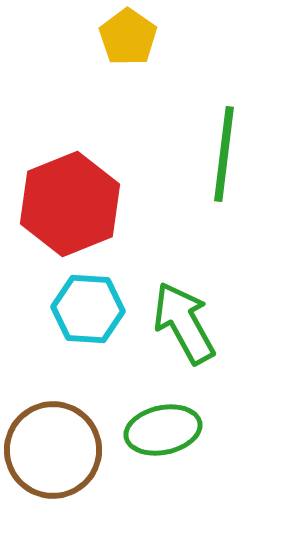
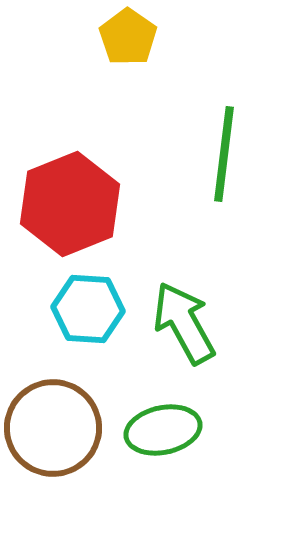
brown circle: moved 22 px up
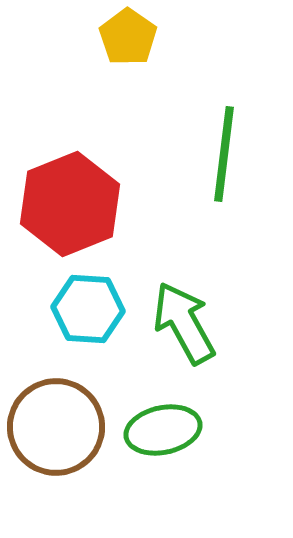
brown circle: moved 3 px right, 1 px up
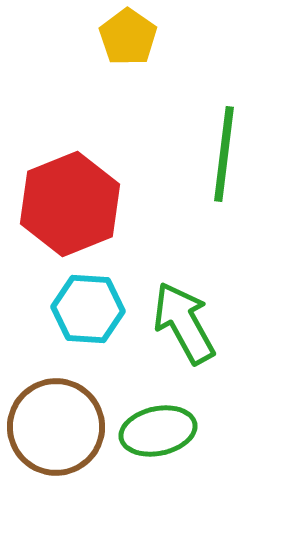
green ellipse: moved 5 px left, 1 px down
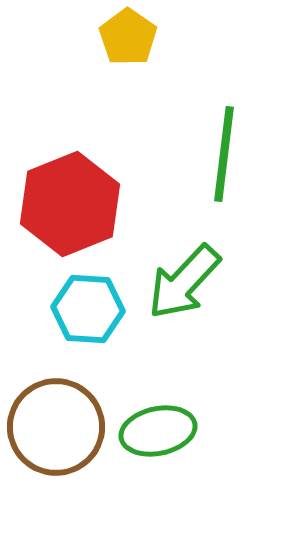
green arrow: moved 41 px up; rotated 108 degrees counterclockwise
